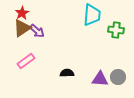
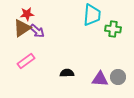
red star: moved 5 px right, 1 px down; rotated 24 degrees clockwise
green cross: moved 3 px left, 1 px up
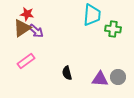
red star: rotated 16 degrees clockwise
purple arrow: moved 1 px left
black semicircle: rotated 104 degrees counterclockwise
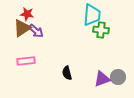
green cross: moved 12 px left, 1 px down
pink rectangle: rotated 30 degrees clockwise
purple triangle: moved 2 px right; rotated 24 degrees counterclockwise
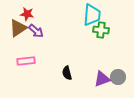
brown triangle: moved 4 px left
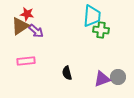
cyan trapezoid: moved 1 px down
brown triangle: moved 2 px right, 2 px up
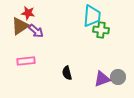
red star: moved 1 px right, 1 px up
